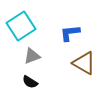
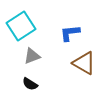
black semicircle: moved 2 px down
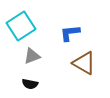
black semicircle: rotated 21 degrees counterclockwise
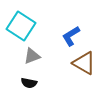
cyan square: rotated 24 degrees counterclockwise
blue L-shape: moved 1 px right, 3 px down; rotated 25 degrees counterclockwise
black semicircle: moved 1 px left, 1 px up
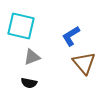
cyan square: rotated 20 degrees counterclockwise
gray triangle: moved 1 px down
brown triangle: rotated 20 degrees clockwise
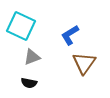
cyan square: rotated 12 degrees clockwise
blue L-shape: moved 1 px left, 1 px up
brown triangle: rotated 15 degrees clockwise
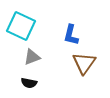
blue L-shape: moved 1 px right; rotated 45 degrees counterclockwise
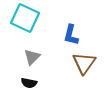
cyan square: moved 4 px right, 8 px up
gray triangle: rotated 24 degrees counterclockwise
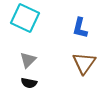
blue L-shape: moved 9 px right, 7 px up
gray triangle: moved 4 px left, 3 px down
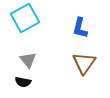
cyan square: rotated 36 degrees clockwise
gray triangle: rotated 24 degrees counterclockwise
black semicircle: moved 6 px left, 1 px up
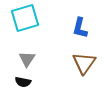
cyan square: rotated 12 degrees clockwise
gray triangle: moved 1 px left, 1 px up; rotated 12 degrees clockwise
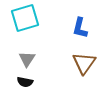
black semicircle: moved 2 px right
